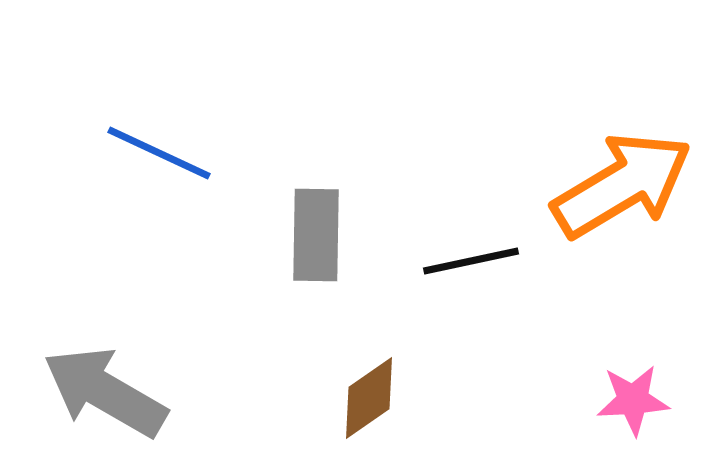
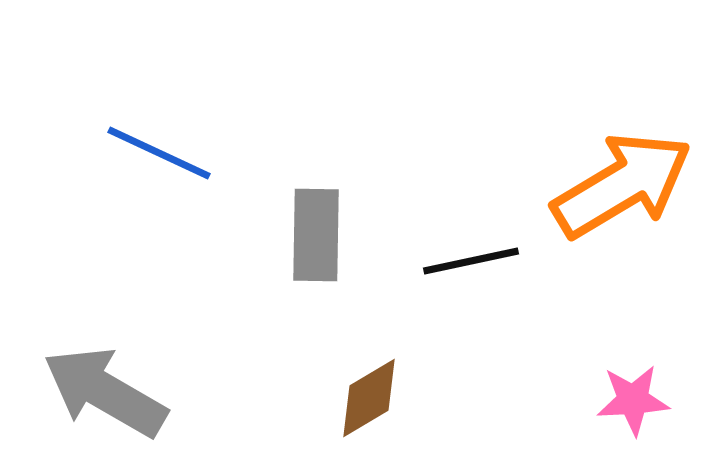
brown diamond: rotated 4 degrees clockwise
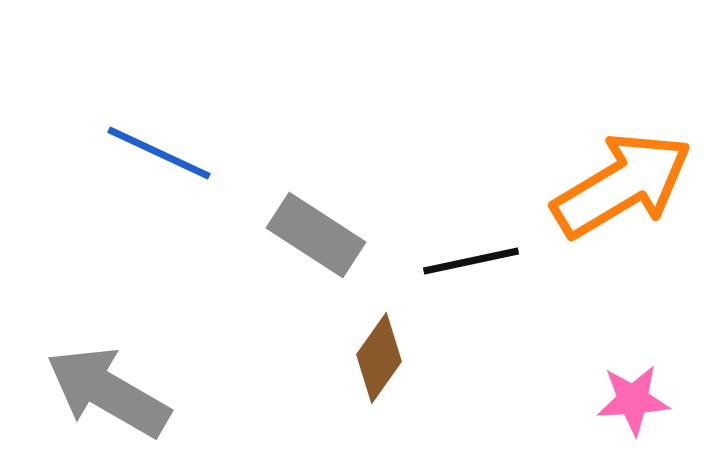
gray rectangle: rotated 58 degrees counterclockwise
gray arrow: moved 3 px right
brown diamond: moved 10 px right, 40 px up; rotated 24 degrees counterclockwise
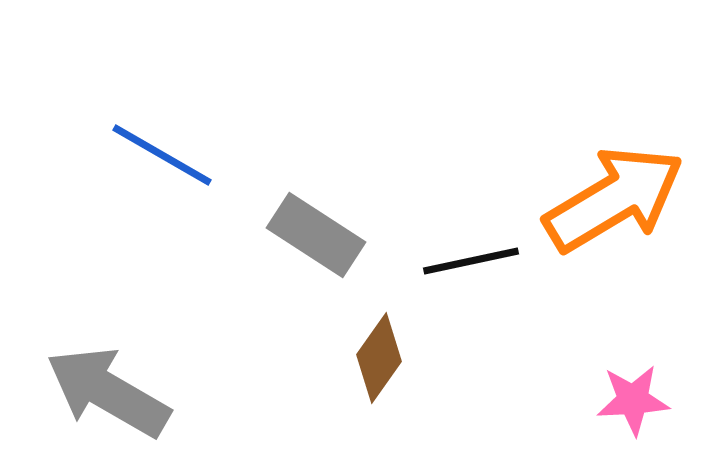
blue line: moved 3 px right, 2 px down; rotated 5 degrees clockwise
orange arrow: moved 8 px left, 14 px down
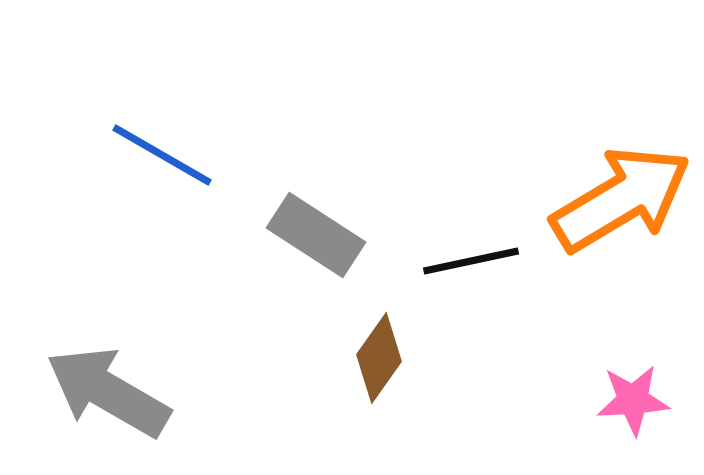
orange arrow: moved 7 px right
